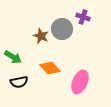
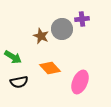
purple cross: moved 1 px left, 2 px down; rotated 24 degrees counterclockwise
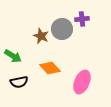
green arrow: moved 1 px up
pink ellipse: moved 2 px right
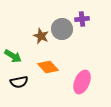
orange diamond: moved 2 px left, 1 px up
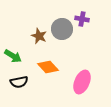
purple cross: rotated 16 degrees clockwise
brown star: moved 2 px left
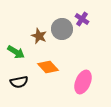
purple cross: rotated 24 degrees clockwise
green arrow: moved 3 px right, 4 px up
pink ellipse: moved 1 px right
